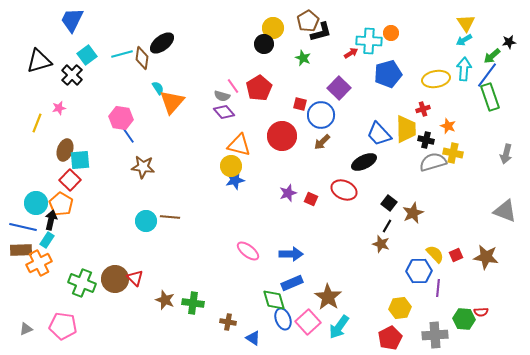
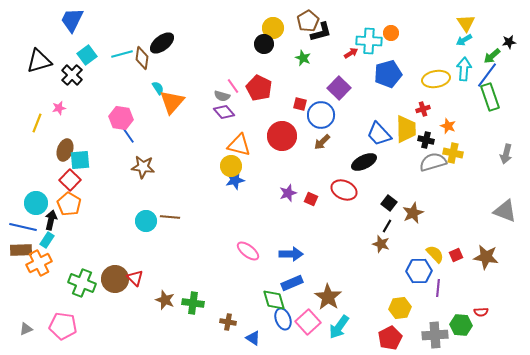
red pentagon at (259, 88): rotated 15 degrees counterclockwise
orange pentagon at (61, 204): moved 8 px right
green hexagon at (464, 319): moved 3 px left, 6 px down
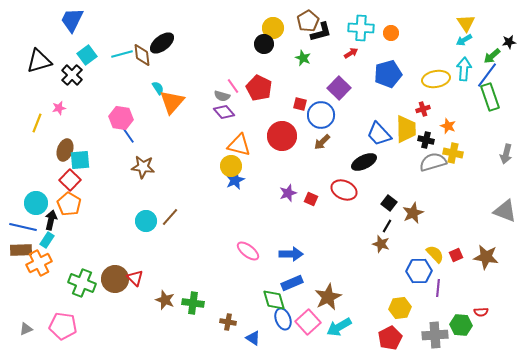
cyan cross at (369, 41): moved 8 px left, 13 px up
brown diamond at (142, 58): moved 3 px up; rotated 15 degrees counterclockwise
blue star at (235, 180): rotated 12 degrees counterclockwise
brown line at (170, 217): rotated 54 degrees counterclockwise
brown star at (328, 297): rotated 12 degrees clockwise
cyan arrow at (339, 327): rotated 25 degrees clockwise
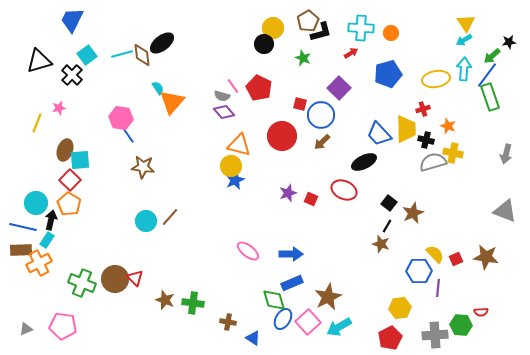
red square at (456, 255): moved 4 px down
blue ellipse at (283, 319): rotated 50 degrees clockwise
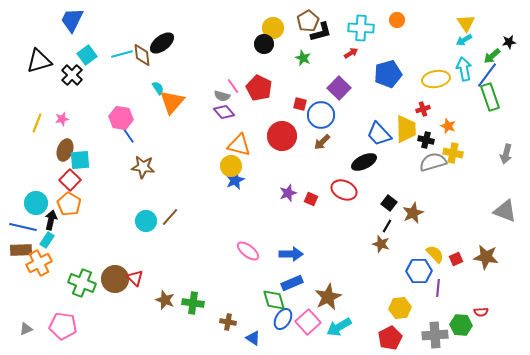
orange circle at (391, 33): moved 6 px right, 13 px up
cyan arrow at (464, 69): rotated 15 degrees counterclockwise
pink star at (59, 108): moved 3 px right, 11 px down
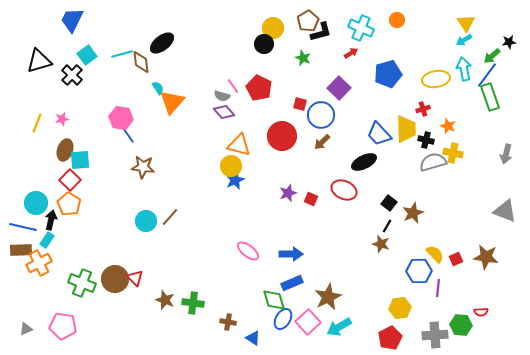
cyan cross at (361, 28): rotated 20 degrees clockwise
brown diamond at (142, 55): moved 1 px left, 7 px down
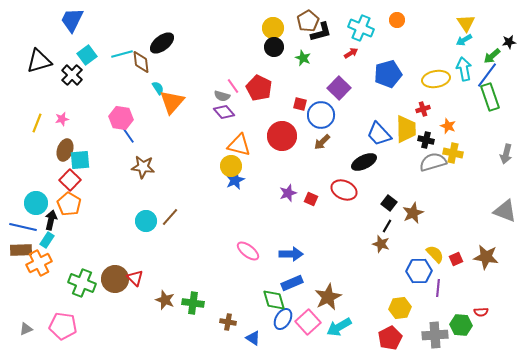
black circle at (264, 44): moved 10 px right, 3 px down
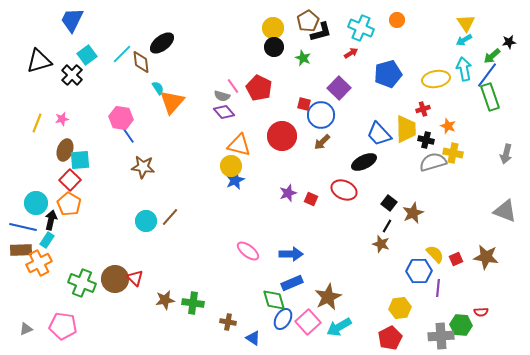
cyan line at (122, 54): rotated 30 degrees counterclockwise
red square at (300, 104): moved 4 px right
brown star at (165, 300): rotated 30 degrees counterclockwise
gray cross at (435, 335): moved 6 px right, 1 px down
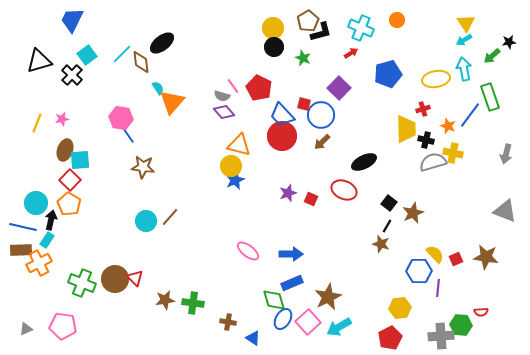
blue line at (487, 75): moved 17 px left, 40 px down
blue trapezoid at (379, 134): moved 97 px left, 19 px up
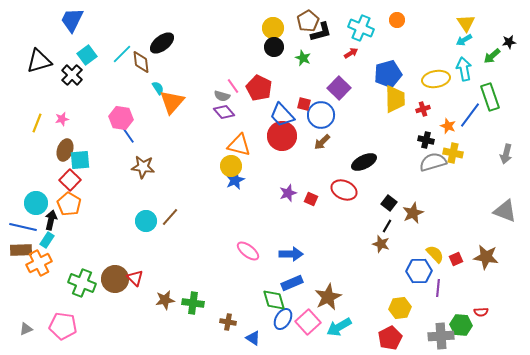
yellow trapezoid at (406, 129): moved 11 px left, 30 px up
